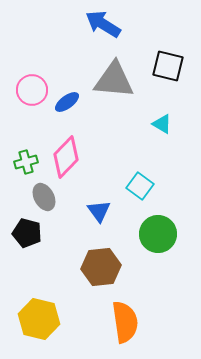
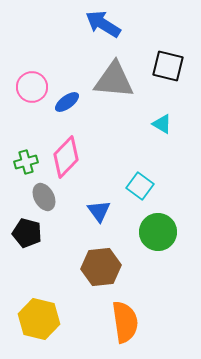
pink circle: moved 3 px up
green circle: moved 2 px up
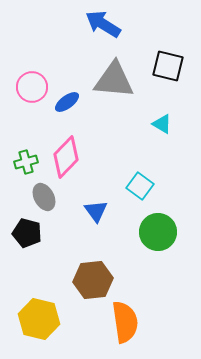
blue triangle: moved 3 px left
brown hexagon: moved 8 px left, 13 px down
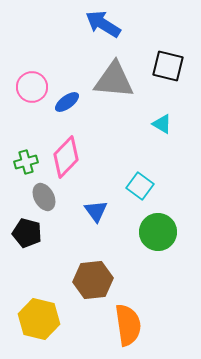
orange semicircle: moved 3 px right, 3 px down
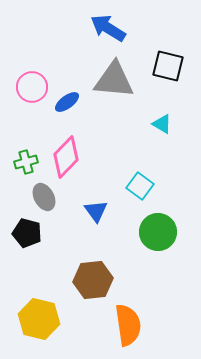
blue arrow: moved 5 px right, 4 px down
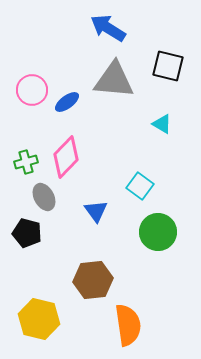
pink circle: moved 3 px down
